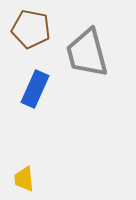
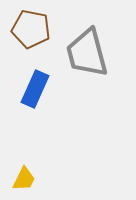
yellow trapezoid: rotated 148 degrees counterclockwise
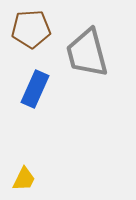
brown pentagon: rotated 15 degrees counterclockwise
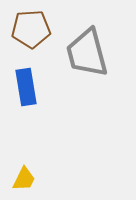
blue rectangle: moved 9 px left, 2 px up; rotated 33 degrees counterclockwise
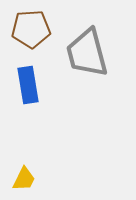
blue rectangle: moved 2 px right, 2 px up
